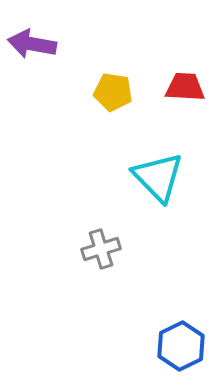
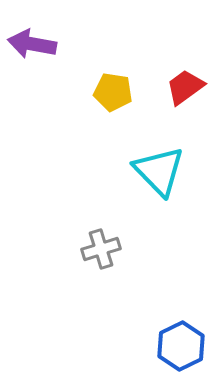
red trapezoid: rotated 39 degrees counterclockwise
cyan triangle: moved 1 px right, 6 px up
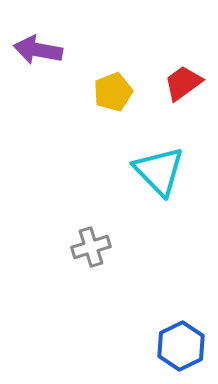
purple arrow: moved 6 px right, 6 px down
red trapezoid: moved 2 px left, 4 px up
yellow pentagon: rotated 30 degrees counterclockwise
gray cross: moved 10 px left, 2 px up
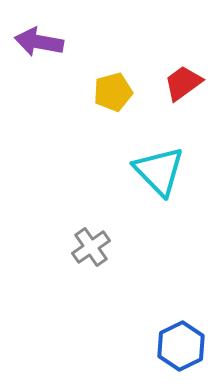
purple arrow: moved 1 px right, 8 px up
yellow pentagon: rotated 6 degrees clockwise
gray cross: rotated 18 degrees counterclockwise
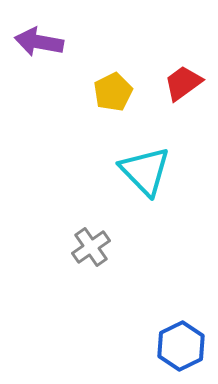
yellow pentagon: rotated 12 degrees counterclockwise
cyan triangle: moved 14 px left
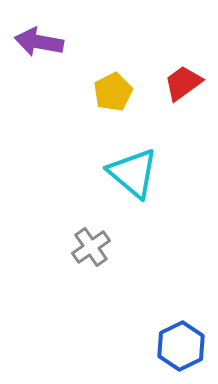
cyan triangle: moved 12 px left, 2 px down; rotated 6 degrees counterclockwise
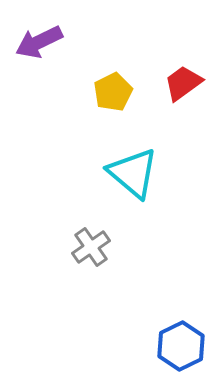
purple arrow: rotated 36 degrees counterclockwise
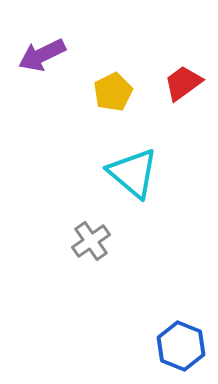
purple arrow: moved 3 px right, 13 px down
gray cross: moved 6 px up
blue hexagon: rotated 12 degrees counterclockwise
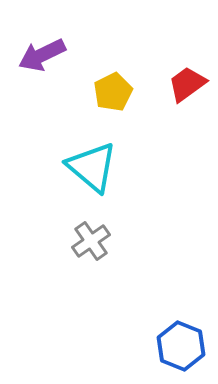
red trapezoid: moved 4 px right, 1 px down
cyan triangle: moved 41 px left, 6 px up
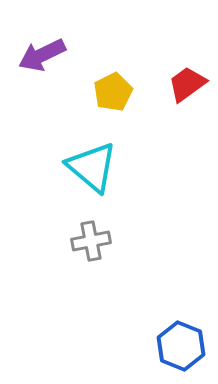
gray cross: rotated 24 degrees clockwise
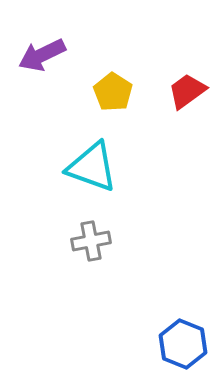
red trapezoid: moved 7 px down
yellow pentagon: rotated 12 degrees counterclockwise
cyan triangle: rotated 20 degrees counterclockwise
blue hexagon: moved 2 px right, 2 px up
